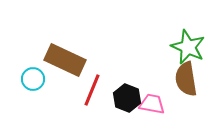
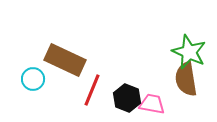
green star: moved 1 px right, 5 px down
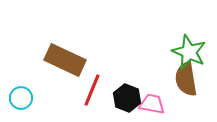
cyan circle: moved 12 px left, 19 px down
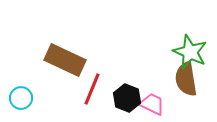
green star: moved 1 px right
red line: moved 1 px up
pink trapezoid: rotated 16 degrees clockwise
